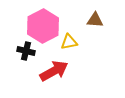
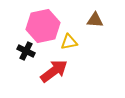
pink hexagon: rotated 16 degrees clockwise
black cross: rotated 12 degrees clockwise
red arrow: rotated 8 degrees counterclockwise
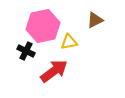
brown triangle: rotated 30 degrees counterclockwise
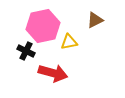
red arrow: moved 1 px left, 2 px down; rotated 52 degrees clockwise
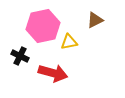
black cross: moved 6 px left, 5 px down
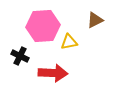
pink hexagon: rotated 8 degrees clockwise
red arrow: rotated 12 degrees counterclockwise
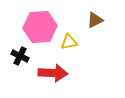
pink hexagon: moved 3 px left, 1 px down
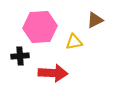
yellow triangle: moved 5 px right
black cross: rotated 30 degrees counterclockwise
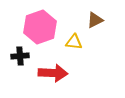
pink hexagon: rotated 16 degrees counterclockwise
yellow triangle: rotated 18 degrees clockwise
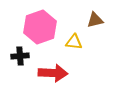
brown triangle: rotated 12 degrees clockwise
